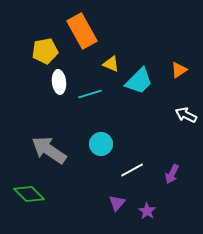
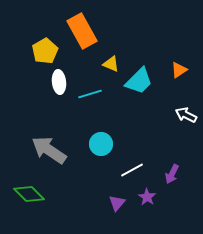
yellow pentagon: rotated 20 degrees counterclockwise
purple star: moved 14 px up
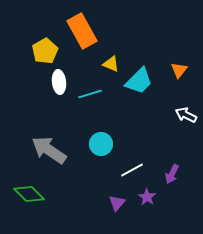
orange triangle: rotated 18 degrees counterclockwise
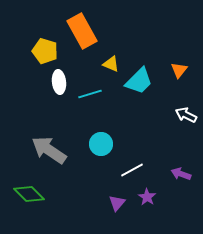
yellow pentagon: rotated 25 degrees counterclockwise
purple arrow: moved 9 px right; rotated 84 degrees clockwise
